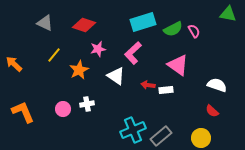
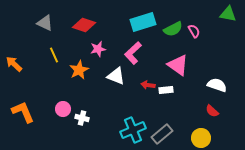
yellow line: rotated 63 degrees counterclockwise
white triangle: rotated 12 degrees counterclockwise
white cross: moved 5 px left, 14 px down; rotated 24 degrees clockwise
gray rectangle: moved 1 px right, 2 px up
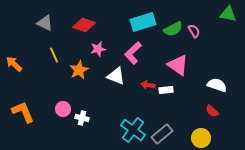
cyan cross: rotated 30 degrees counterclockwise
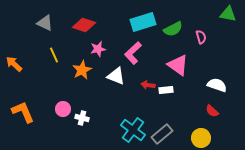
pink semicircle: moved 7 px right, 6 px down; rotated 16 degrees clockwise
orange star: moved 3 px right
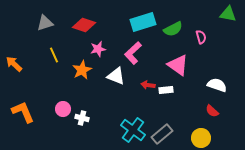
gray triangle: rotated 42 degrees counterclockwise
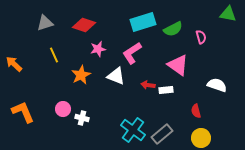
pink L-shape: moved 1 px left; rotated 10 degrees clockwise
orange star: moved 1 px left, 5 px down
red semicircle: moved 16 px left; rotated 32 degrees clockwise
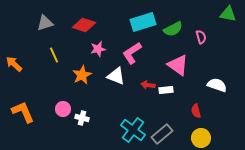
orange star: moved 1 px right
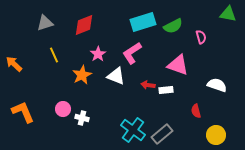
red diamond: rotated 40 degrees counterclockwise
green semicircle: moved 3 px up
pink star: moved 5 px down; rotated 21 degrees counterclockwise
pink triangle: rotated 15 degrees counterclockwise
yellow circle: moved 15 px right, 3 px up
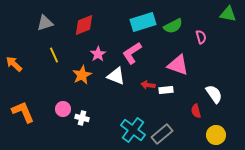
white semicircle: moved 3 px left, 9 px down; rotated 36 degrees clockwise
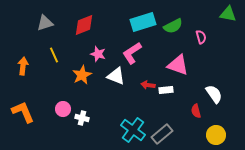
pink star: rotated 21 degrees counterclockwise
orange arrow: moved 9 px right, 2 px down; rotated 54 degrees clockwise
